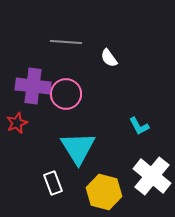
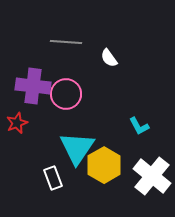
cyan triangle: moved 1 px left; rotated 6 degrees clockwise
white rectangle: moved 5 px up
yellow hexagon: moved 27 px up; rotated 16 degrees clockwise
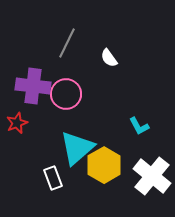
gray line: moved 1 px right, 1 px down; rotated 68 degrees counterclockwise
cyan triangle: rotated 15 degrees clockwise
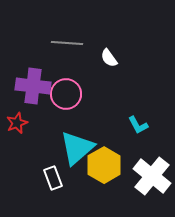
gray line: rotated 68 degrees clockwise
cyan L-shape: moved 1 px left, 1 px up
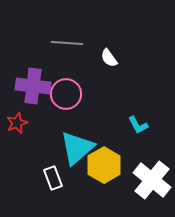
white cross: moved 4 px down
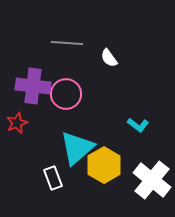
cyan L-shape: rotated 25 degrees counterclockwise
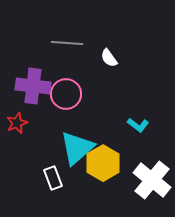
yellow hexagon: moved 1 px left, 2 px up
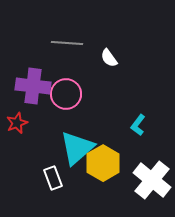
cyan L-shape: rotated 90 degrees clockwise
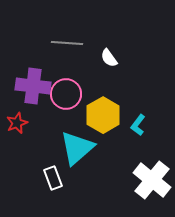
yellow hexagon: moved 48 px up
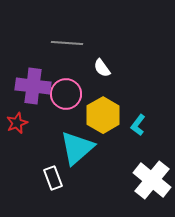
white semicircle: moved 7 px left, 10 px down
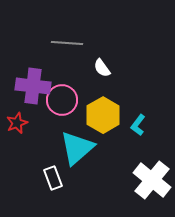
pink circle: moved 4 px left, 6 px down
